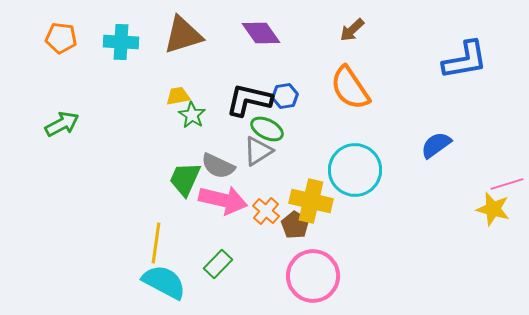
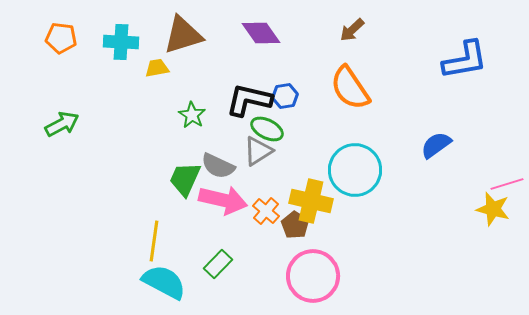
yellow trapezoid: moved 21 px left, 28 px up
yellow line: moved 2 px left, 2 px up
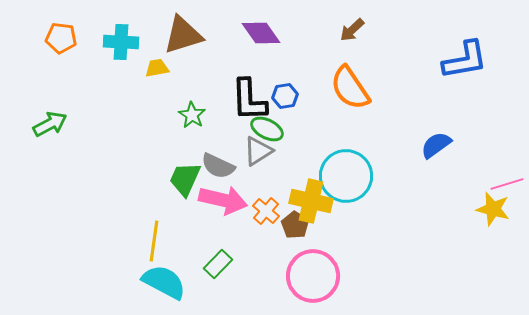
black L-shape: rotated 105 degrees counterclockwise
green arrow: moved 12 px left
cyan circle: moved 9 px left, 6 px down
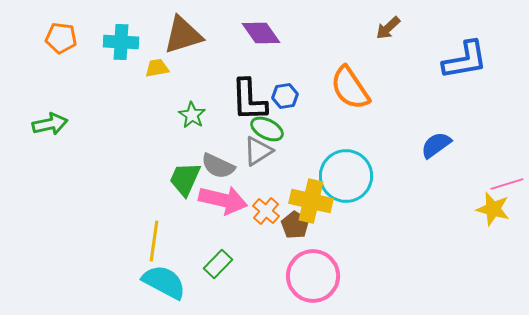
brown arrow: moved 36 px right, 2 px up
green arrow: rotated 16 degrees clockwise
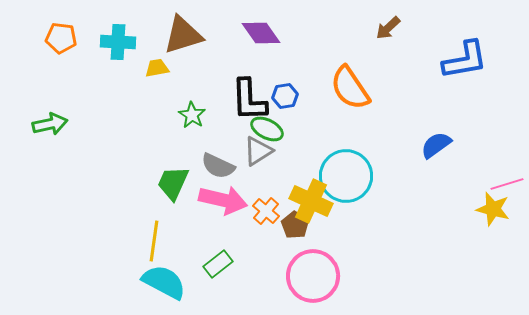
cyan cross: moved 3 px left
green trapezoid: moved 12 px left, 4 px down
yellow cross: rotated 12 degrees clockwise
green rectangle: rotated 8 degrees clockwise
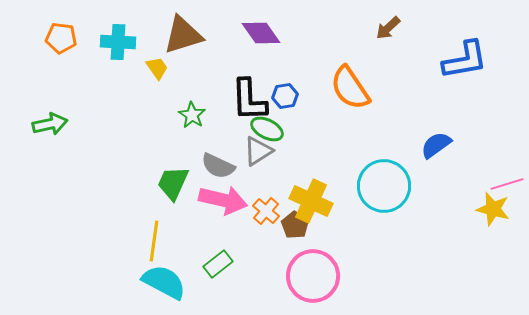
yellow trapezoid: rotated 65 degrees clockwise
cyan circle: moved 38 px right, 10 px down
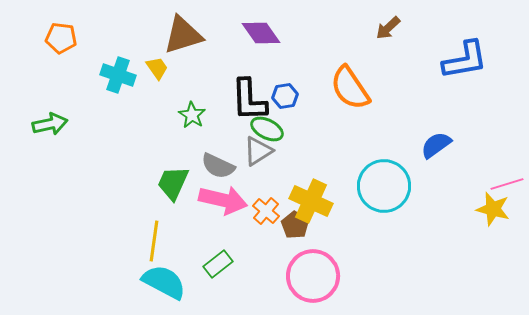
cyan cross: moved 33 px down; rotated 16 degrees clockwise
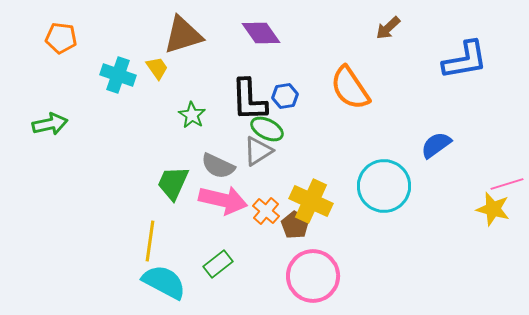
yellow line: moved 4 px left
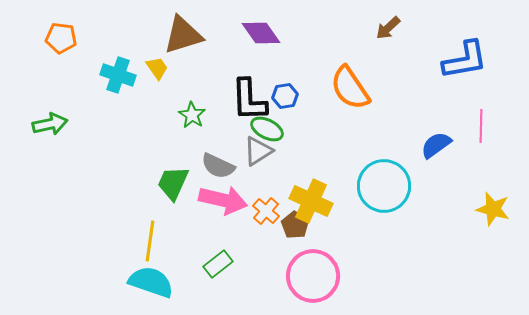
pink line: moved 26 px left, 58 px up; rotated 72 degrees counterclockwise
cyan semicircle: moved 13 px left; rotated 9 degrees counterclockwise
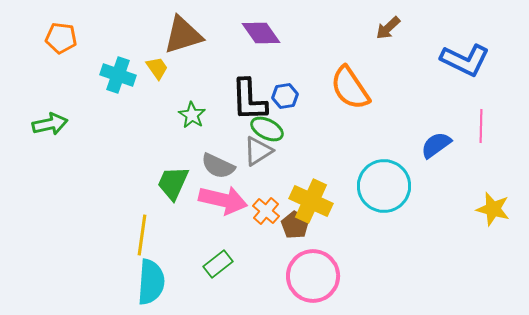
blue L-shape: rotated 36 degrees clockwise
yellow line: moved 8 px left, 6 px up
cyan semicircle: rotated 75 degrees clockwise
